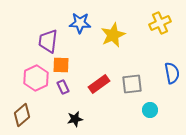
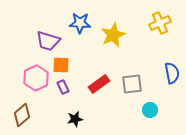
purple trapezoid: rotated 80 degrees counterclockwise
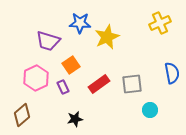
yellow star: moved 6 px left, 2 px down
orange square: moved 10 px right; rotated 36 degrees counterclockwise
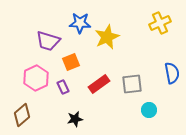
orange square: moved 3 px up; rotated 12 degrees clockwise
cyan circle: moved 1 px left
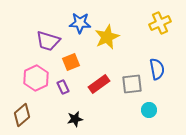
blue semicircle: moved 15 px left, 4 px up
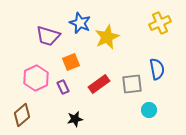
blue star: rotated 20 degrees clockwise
purple trapezoid: moved 5 px up
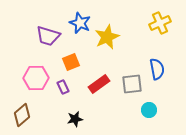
pink hexagon: rotated 25 degrees clockwise
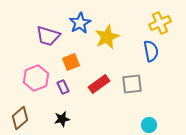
blue star: rotated 20 degrees clockwise
blue semicircle: moved 6 px left, 18 px up
pink hexagon: rotated 20 degrees counterclockwise
cyan circle: moved 15 px down
brown diamond: moved 2 px left, 3 px down
black star: moved 13 px left
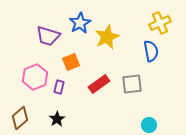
pink hexagon: moved 1 px left, 1 px up
purple rectangle: moved 4 px left; rotated 40 degrees clockwise
black star: moved 5 px left; rotated 21 degrees counterclockwise
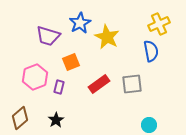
yellow cross: moved 1 px left, 1 px down
yellow star: rotated 20 degrees counterclockwise
black star: moved 1 px left, 1 px down
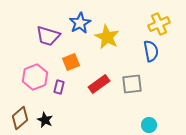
black star: moved 11 px left; rotated 14 degrees counterclockwise
